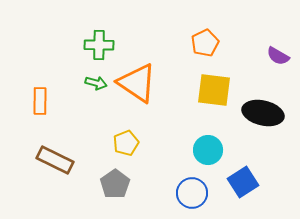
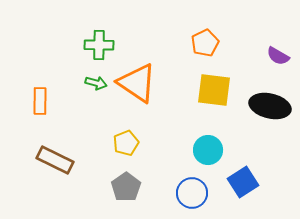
black ellipse: moved 7 px right, 7 px up
gray pentagon: moved 11 px right, 3 px down
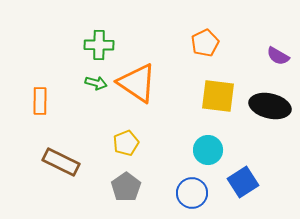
yellow square: moved 4 px right, 6 px down
brown rectangle: moved 6 px right, 2 px down
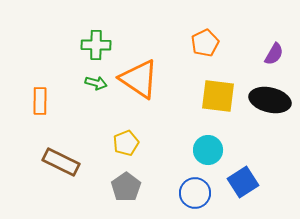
green cross: moved 3 px left
purple semicircle: moved 4 px left, 2 px up; rotated 90 degrees counterclockwise
orange triangle: moved 2 px right, 4 px up
black ellipse: moved 6 px up
blue circle: moved 3 px right
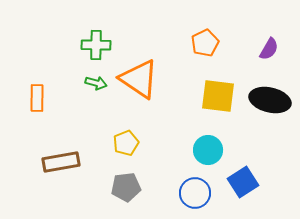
purple semicircle: moved 5 px left, 5 px up
orange rectangle: moved 3 px left, 3 px up
brown rectangle: rotated 36 degrees counterclockwise
gray pentagon: rotated 28 degrees clockwise
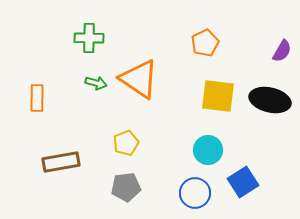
green cross: moved 7 px left, 7 px up
purple semicircle: moved 13 px right, 2 px down
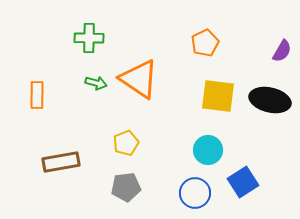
orange rectangle: moved 3 px up
